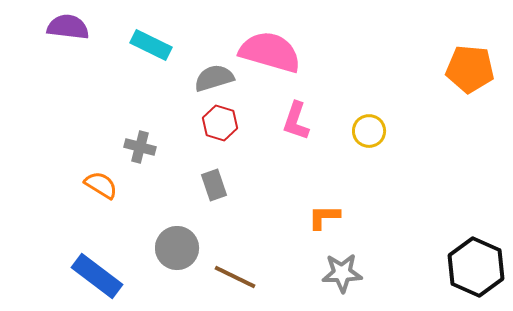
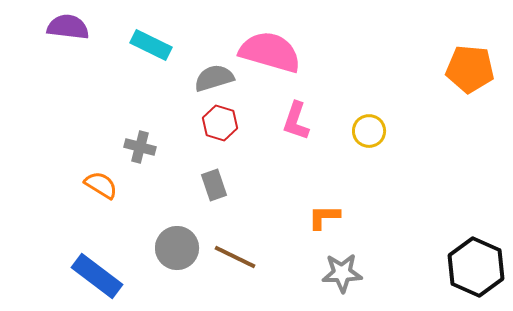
brown line: moved 20 px up
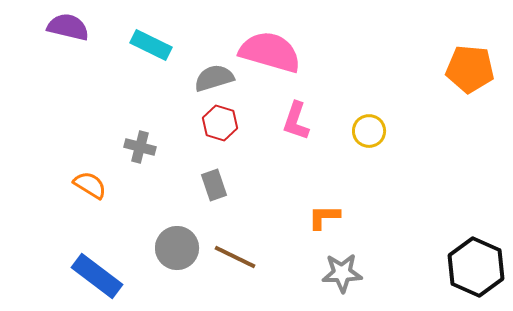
purple semicircle: rotated 6 degrees clockwise
orange semicircle: moved 11 px left
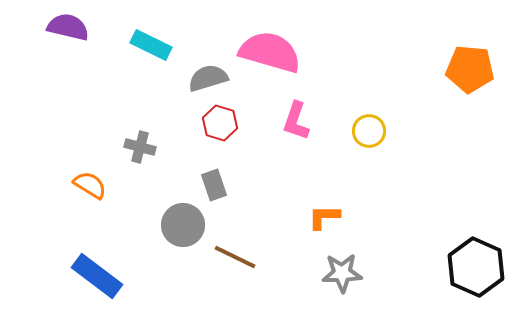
gray semicircle: moved 6 px left
gray circle: moved 6 px right, 23 px up
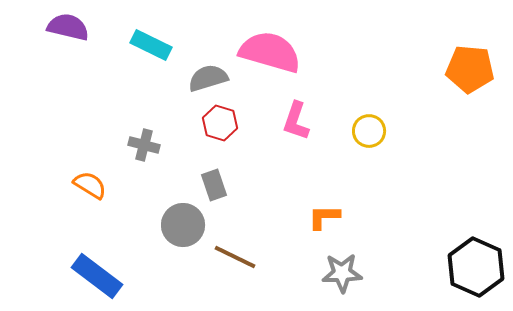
gray cross: moved 4 px right, 2 px up
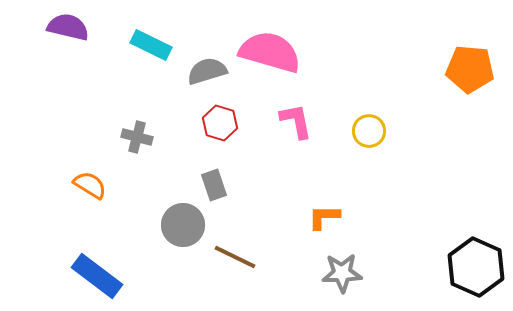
gray semicircle: moved 1 px left, 7 px up
pink L-shape: rotated 150 degrees clockwise
gray cross: moved 7 px left, 8 px up
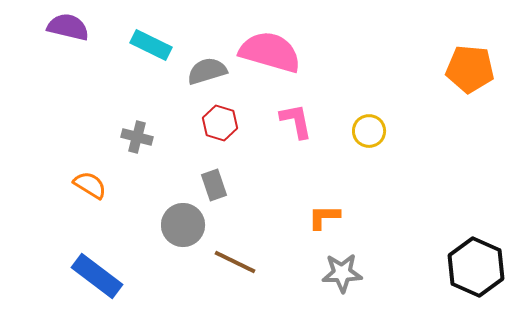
brown line: moved 5 px down
